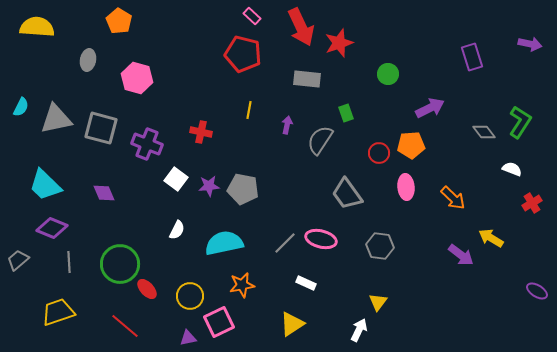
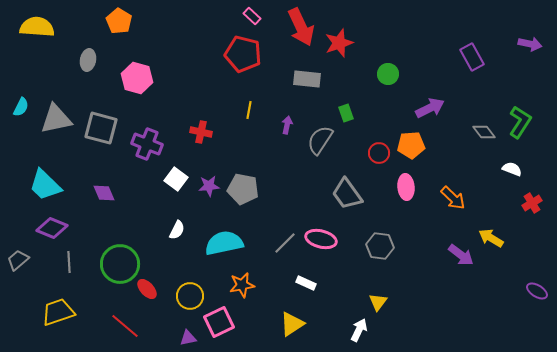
purple rectangle at (472, 57): rotated 12 degrees counterclockwise
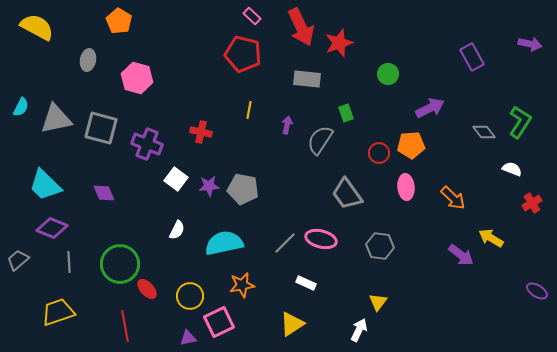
yellow semicircle at (37, 27): rotated 24 degrees clockwise
red line at (125, 326): rotated 40 degrees clockwise
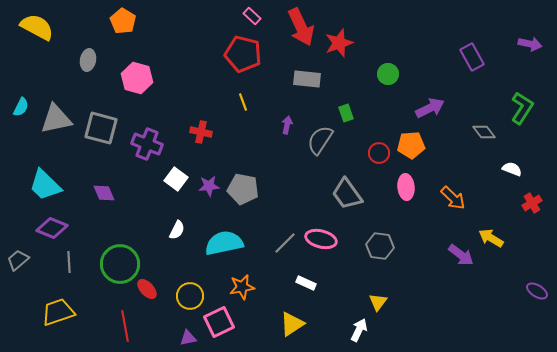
orange pentagon at (119, 21): moved 4 px right
yellow line at (249, 110): moved 6 px left, 8 px up; rotated 30 degrees counterclockwise
green L-shape at (520, 122): moved 2 px right, 14 px up
orange star at (242, 285): moved 2 px down
